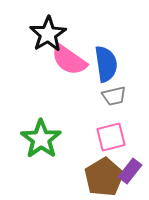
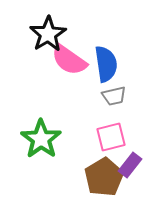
purple rectangle: moved 6 px up
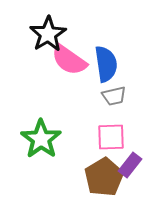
pink square: rotated 12 degrees clockwise
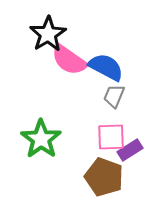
blue semicircle: moved 3 px down; rotated 54 degrees counterclockwise
gray trapezoid: rotated 125 degrees clockwise
purple rectangle: moved 15 px up; rotated 20 degrees clockwise
brown pentagon: rotated 21 degrees counterclockwise
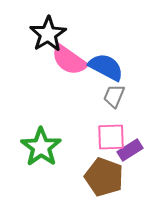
green star: moved 8 px down
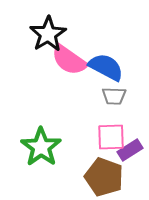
gray trapezoid: rotated 110 degrees counterclockwise
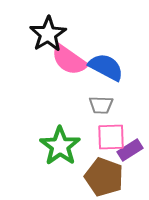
gray trapezoid: moved 13 px left, 9 px down
green star: moved 19 px right, 1 px up
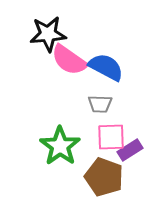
black star: rotated 27 degrees clockwise
gray trapezoid: moved 1 px left, 1 px up
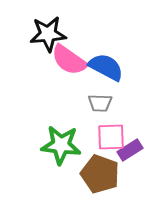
gray trapezoid: moved 1 px up
green star: moved 1 px right, 1 px up; rotated 30 degrees counterclockwise
brown pentagon: moved 4 px left, 3 px up
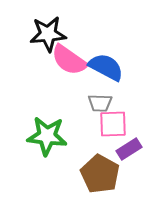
pink square: moved 2 px right, 13 px up
green star: moved 14 px left, 9 px up
purple rectangle: moved 1 px left, 1 px up
brown pentagon: rotated 9 degrees clockwise
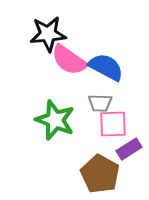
green star: moved 8 px right, 16 px up; rotated 15 degrees clockwise
